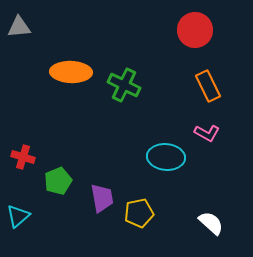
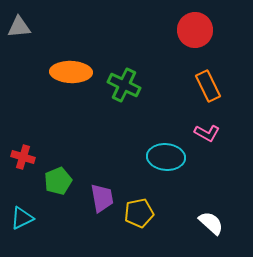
cyan triangle: moved 4 px right, 2 px down; rotated 15 degrees clockwise
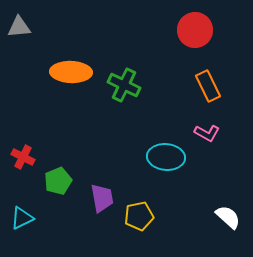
red cross: rotated 10 degrees clockwise
yellow pentagon: moved 3 px down
white semicircle: moved 17 px right, 6 px up
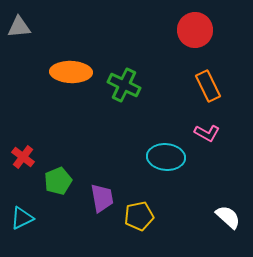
red cross: rotated 10 degrees clockwise
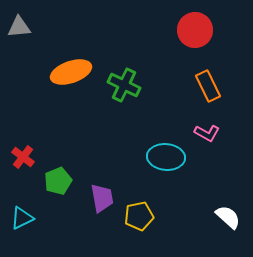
orange ellipse: rotated 21 degrees counterclockwise
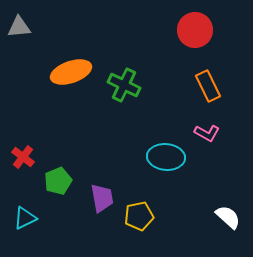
cyan triangle: moved 3 px right
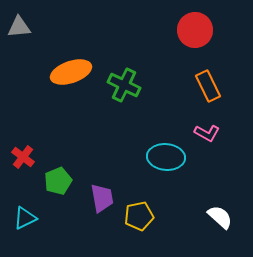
white semicircle: moved 8 px left
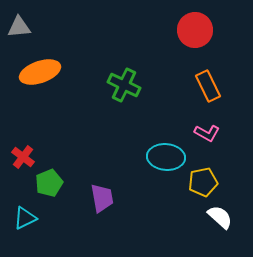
orange ellipse: moved 31 px left
green pentagon: moved 9 px left, 2 px down
yellow pentagon: moved 64 px right, 34 px up
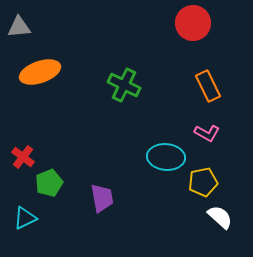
red circle: moved 2 px left, 7 px up
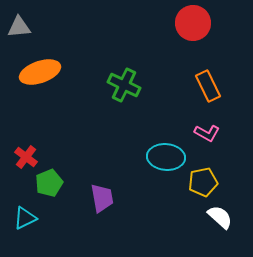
red cross: moved 3 px right
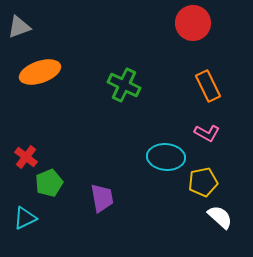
gray triangle: rotated 15 degrees counterclockwise
